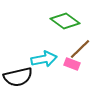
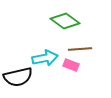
brown line: rotated 40 degrees clockwise
cyan arrow: moved 1 px right, 1 px up
pink rectangle: moved 1 px left, 1 px down
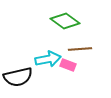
cyan arrow: moved 3 px right, 1 px down
pink rectangle: moved 3 px left
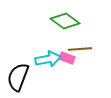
pink rectangle: moved 1 px left, 7 px up
black semicircle: rotated 124 degrees clockwise
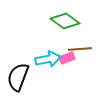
pink rectangle: rotated 42 degrees counterclockwise
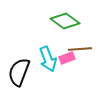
cyan arrow: rotated 80 degrees clockwise
black semicircle: moved 1 px right, 5 px up
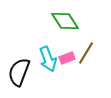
green diamond: rotated 20 degrees clockwise
brown line: moved 6 px right, 4 px down; rotated 55 degrees counterclockwise
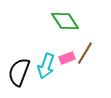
brown line: moved 1 px left
cyan arrow: moved 2 px left, 7 px down; rotated 40 degrees clockwise
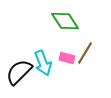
pink rectangle: rotated 35 degrees clockwise
cyan arrow: moved 3 px left, 3 px up; rotated 40 degrees counterclockwise
black semicircle: rotated 24 degrees clockwise
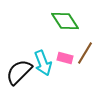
pink rectangle: moved 2 px left
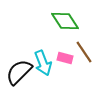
brown line: moved 1 px left, 1 px up; rotated 65 degrees counterclockwise
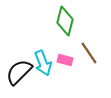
green diamond: rotated 48 degrees clockwise
brown line: moved 5 px right, 1 px down
pink rectangle: moved 2 px down
